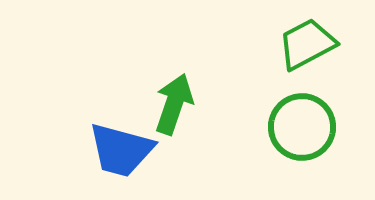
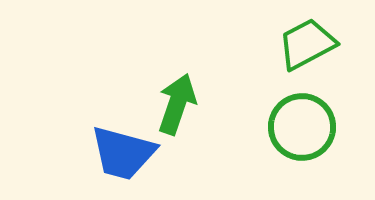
green arrow: moved 3 px right
blue trapezoid: moved 2 px right, 3 px down
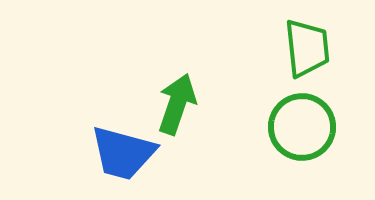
green trapezoid: moved 4 px down; rotated 112 degrees clockwise
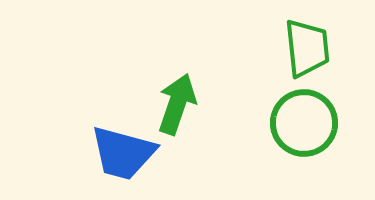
green circle: moved 2 px right, 4 px up
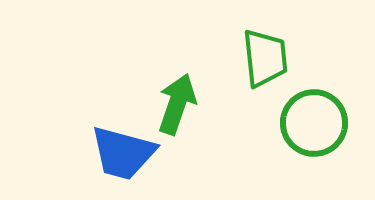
green trapezoid: moved 42 px left, 10 px down
green circle: moved 10 px right
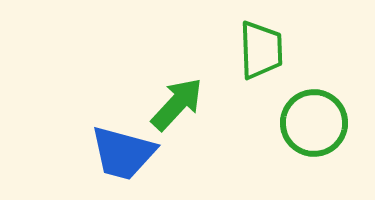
green trapezoid: moved 4 px left, 8 px up; rotated 4 degrees clockwise
green arrow: rotated 24 degrees clockwise
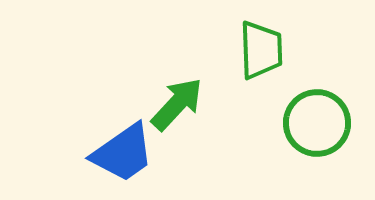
green circle: moved 3 px right
blue trapezoid: rotated 50 degrees counterclockwise
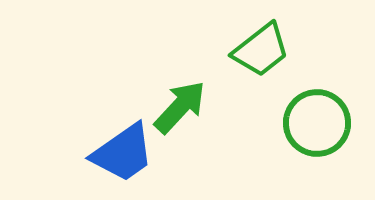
green trapezoid: rotated 54 degrees clockwise
green arrow: moved 3 px right, 3 px down
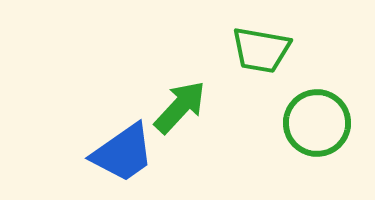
green trapezoid: rotated 48 degrees clockwise
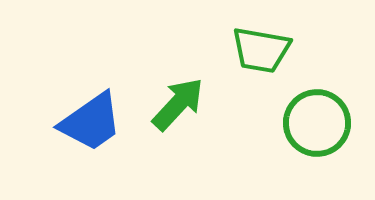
green arrow: moved 2 px left, 3 px up
blue trapezoid: moved 32 px left, 31 px up
